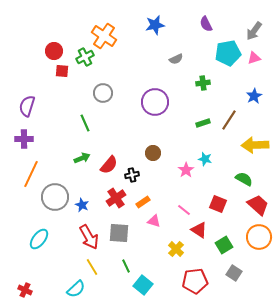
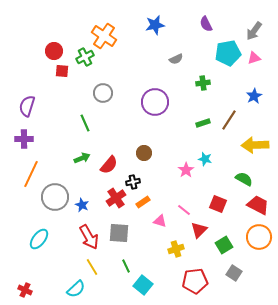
brown circle at (153, 153): moved 9 px left
black cross at (132, 175): moved 1 px right, 7 px down
red trapezoid at (258, 205): rotated 15 degrees counterclockwise
pink triangle at (154, 221): moved 6 px right
red triangle at (199, 230): rotated 42 degrees clockwise
yellow cross at (176, 249): rotated 28 degrees clockwise
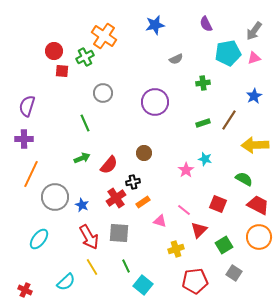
cyan semicircle at (76, 289): moved 10 px left, 7 px up
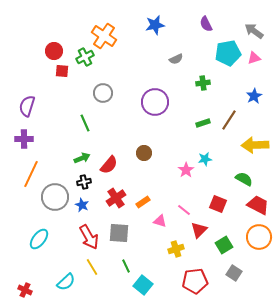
gray arrow at (254, 31): rotated 90 degrees clockwise
cyan star at (205, 159): rotated 24 degrees counterclockwise
black cross at (133, 182): moved 49 px left
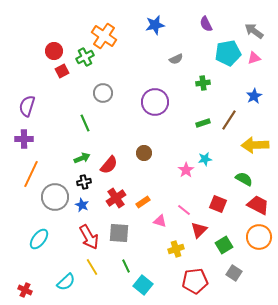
red square at (62, 71): rotated 32 degrees counterclockwise
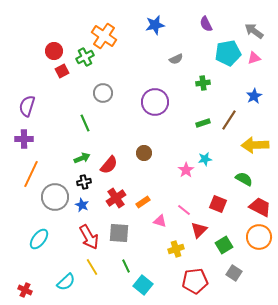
red trapezoid at (258, 205): moved 2 px right, 2 px down
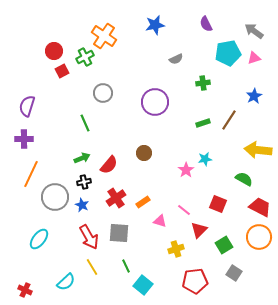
yellow arrow at (255, 145): moved 3 px right, 5 px down; rotated 8 degrees clockwise
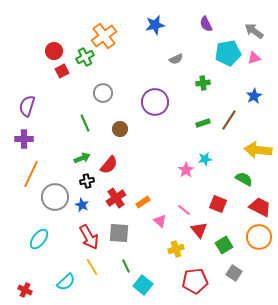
orange cross at (104, 36): rotated 20 degrees clockwise
brown circle at (144, 153): moved 24 px left, 24 px up
black cross at (84, 182): moved 3 px right, 1 px up
pink triangle at (160, 221): rotated 24 degrees clockwise
red triangle at (199, 230): rotated 24 degrees counterclockwise
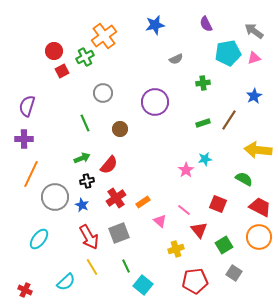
gray square at (119, 233): rotated 25 degrees counterclockwise
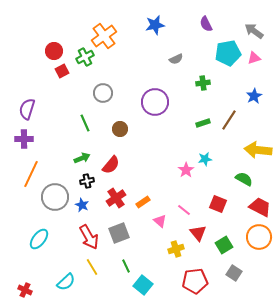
purple semicircle at (27, 106): moved 3 px down
red semicircle at (109, 165): moved 2 px right
red triangle at (199, 230): moved 1 px left, 3 px down
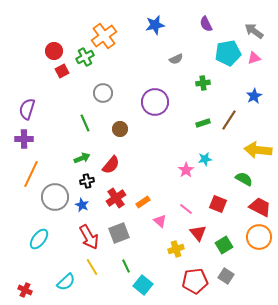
pink line at (184, 210): moved 2 px right, 1 px up
gray square at (234, 273): moved 8 px left, 3 px down
